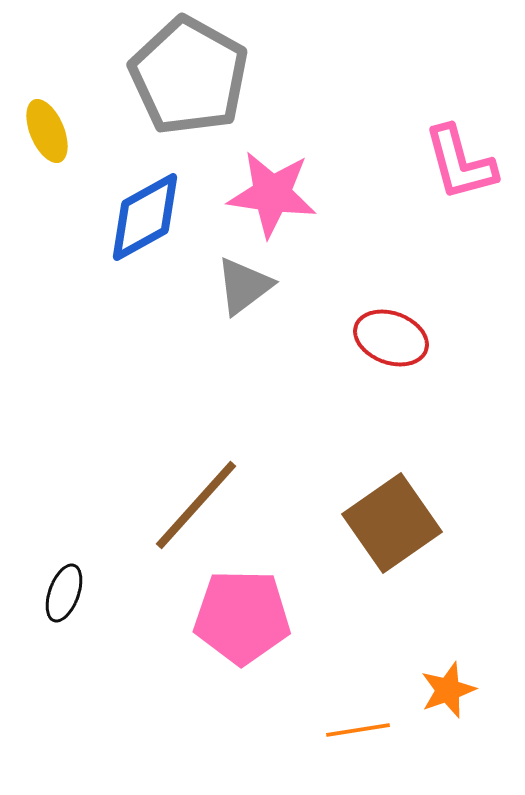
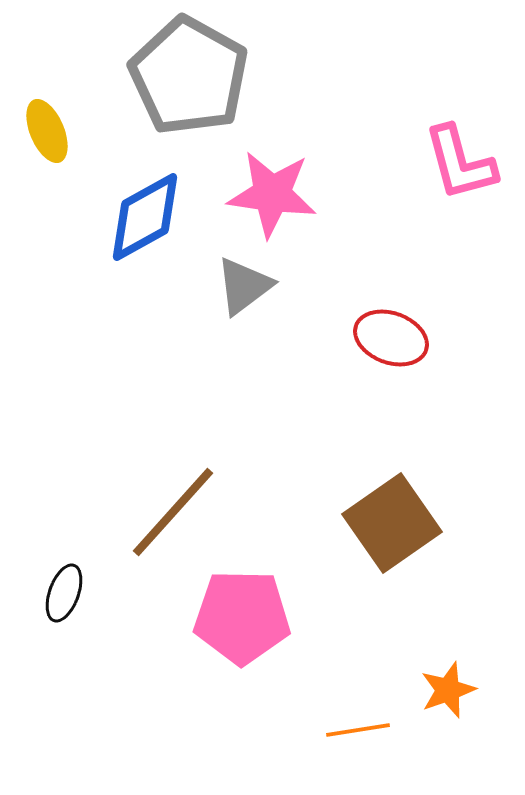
brown line: moved 23 px left, 7 px down
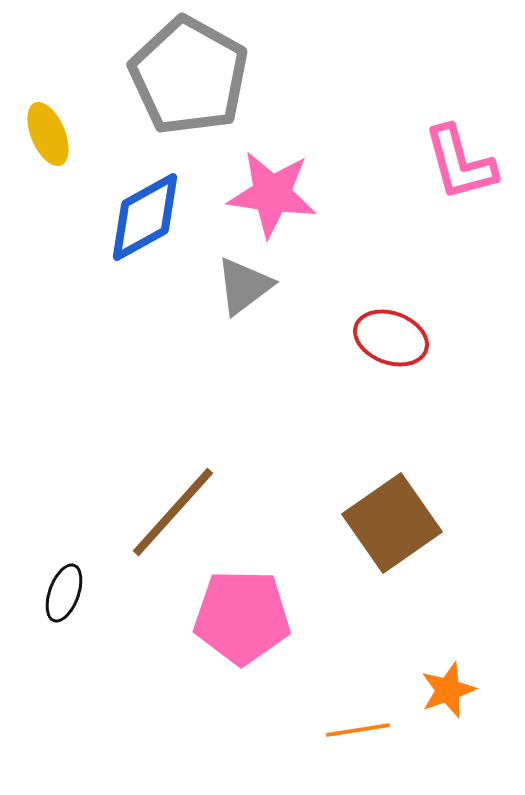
yellow ellipse: moved 1 px right, 3 px down
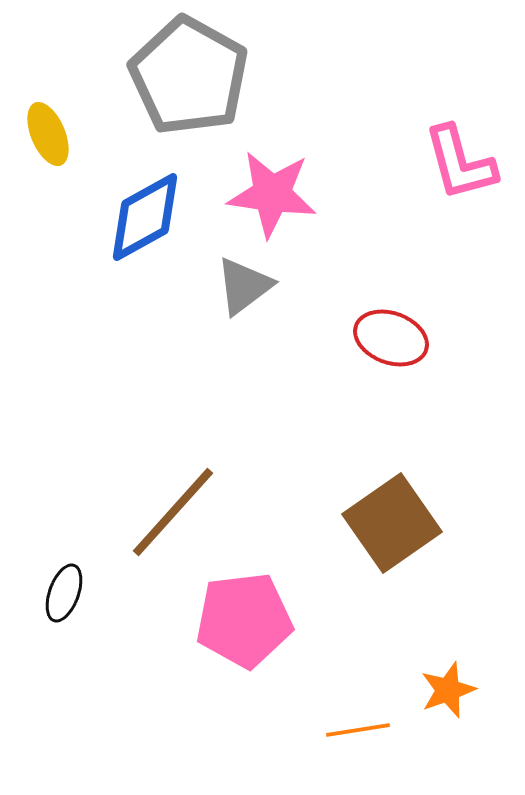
pink pentagon: moved 2 px right, 3 px down; rotated 8 degrees counterclockwise
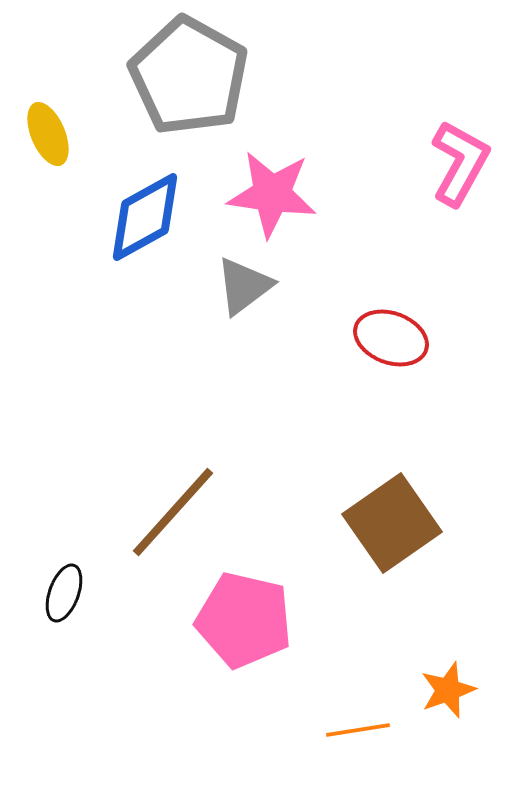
pink L-shape: rotated 136 degrees counterclockwise
pink pentagon: rotated 20 degrees clockwise
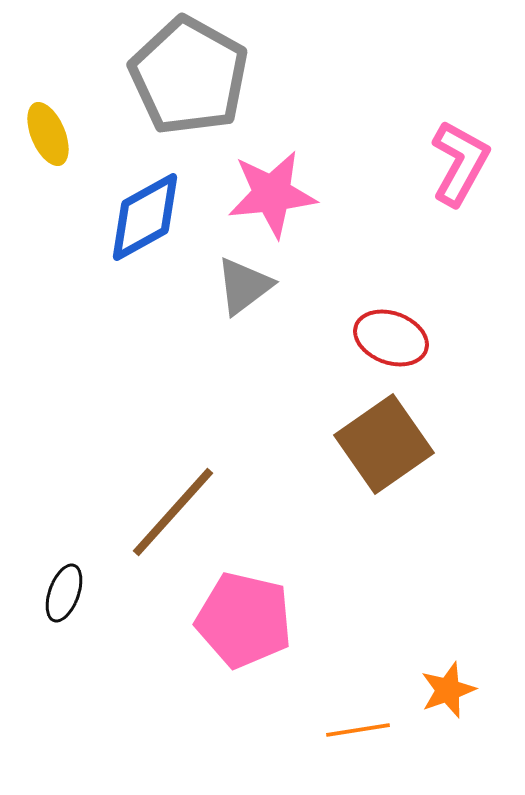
pink star: rotated 14 degrees counterclockwise
brown square: moved 8 px left, 79 px up
